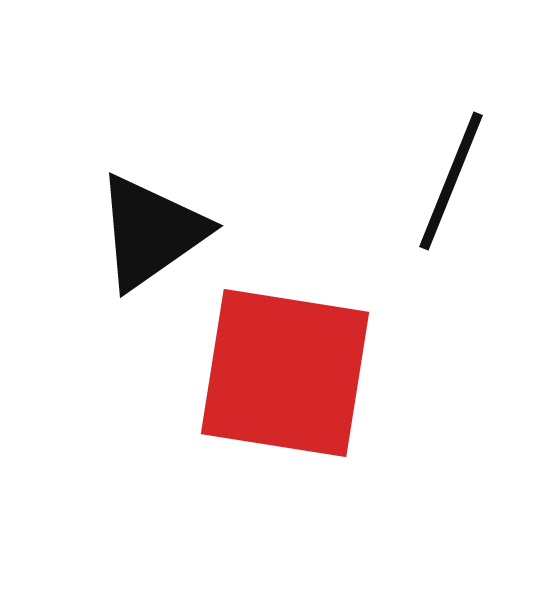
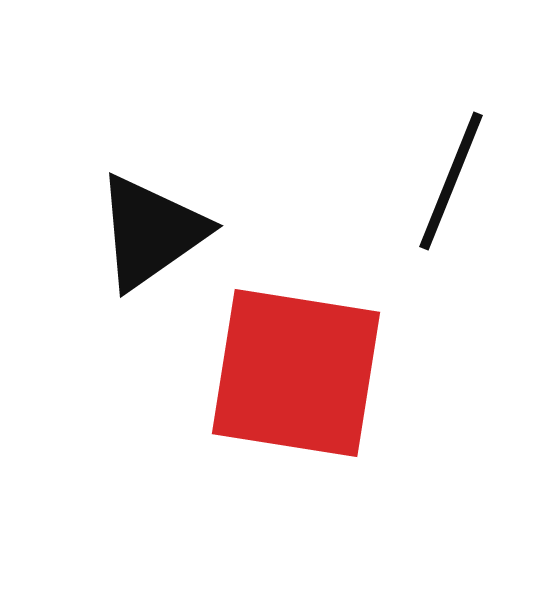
red square: moved 11 px right
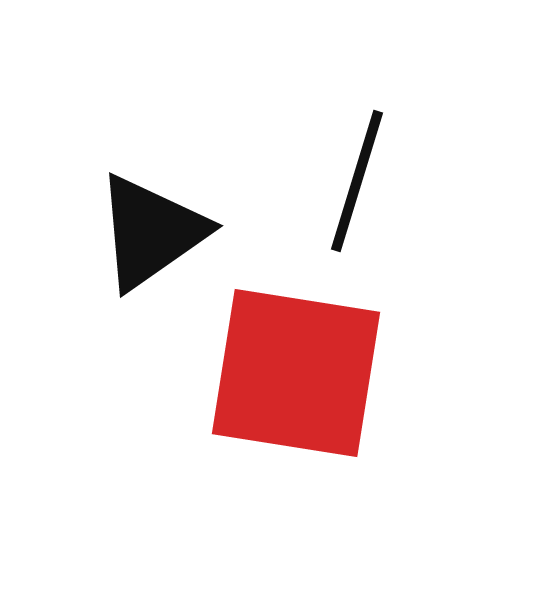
black line: moved 94 px left; rotated 5 degrees counterclockwise
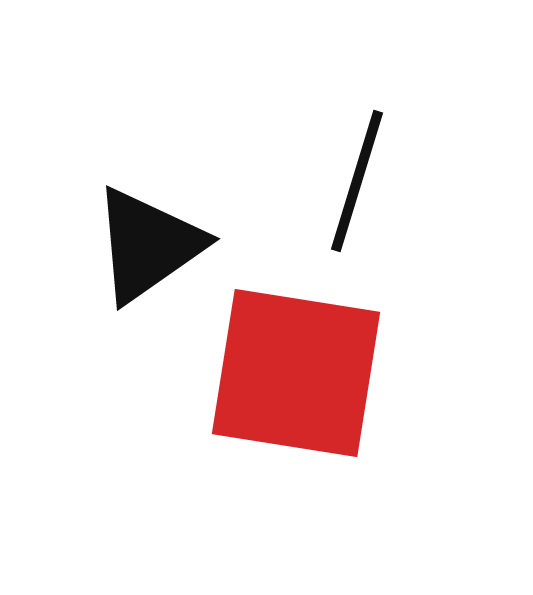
black triangle: moved 3 px left, 13 px down
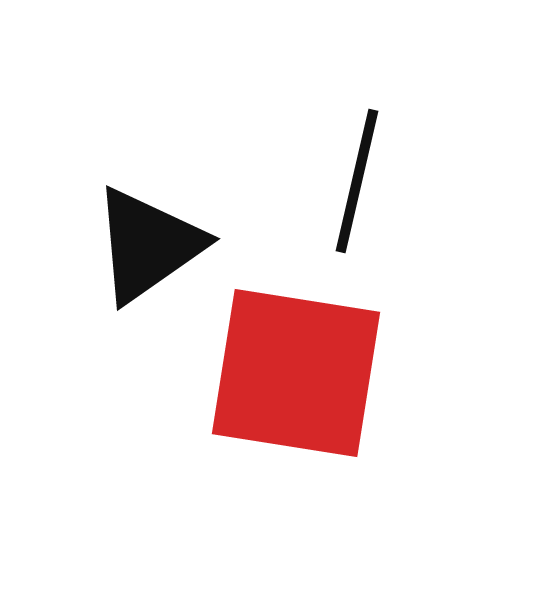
black line: rotated 4 degrees counterclockwise
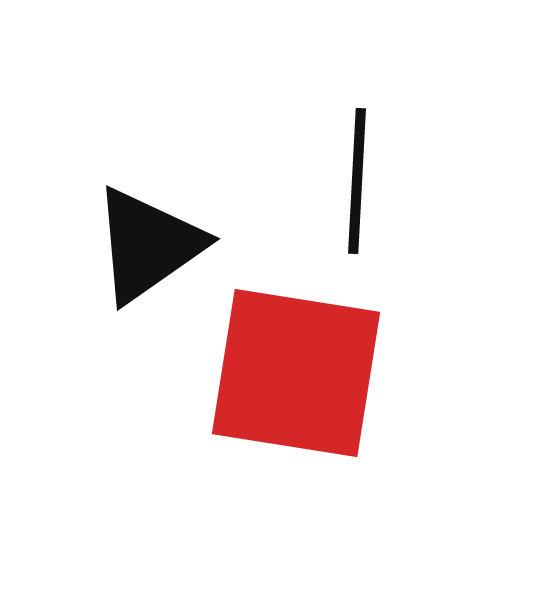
black line: rotated 10 degrees counterclockwise
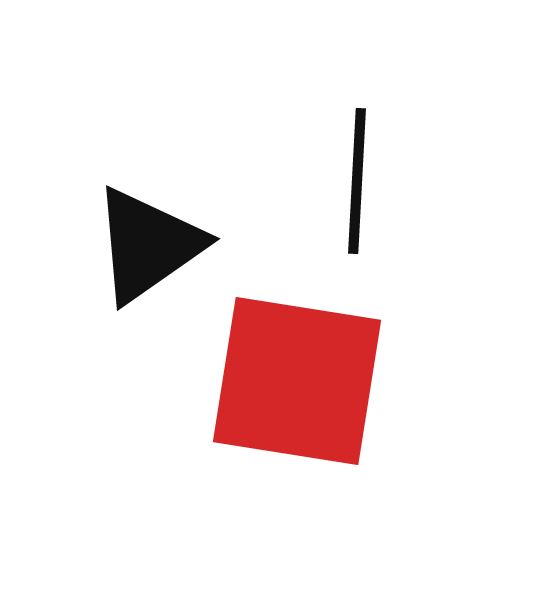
red square: moved 1 px right, 8 px down
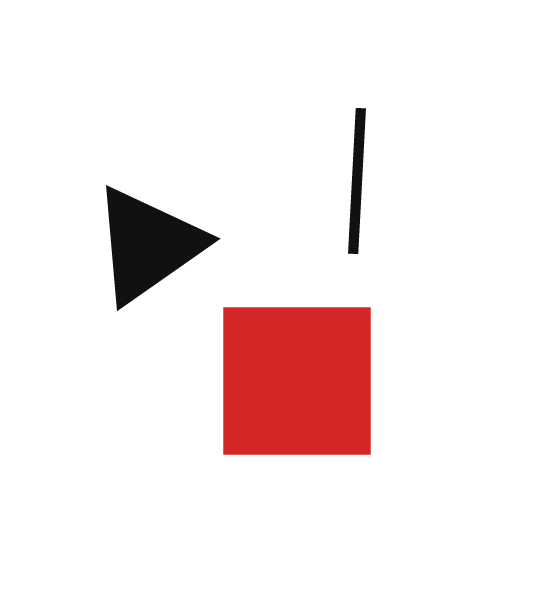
red square: rotated 9 degrees counterclockwise
